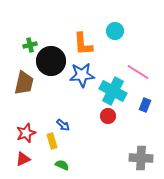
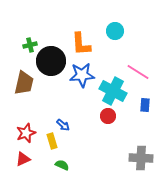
orange L-shape: moved 2 px left
blue rectangle: rotated 16 degrees counterclockwise
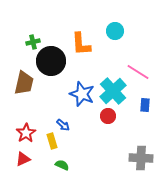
green cross: moved 3 px right, 3 px up
blue star: moved 19 px down; rotated 25 degrees clockwise
cyan cross: rotated 20 degrees clockwise
red star: rotated 12 degrees counterclockwise
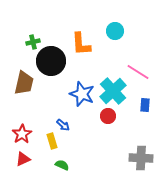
red star: moved 4 px left, 1 px down
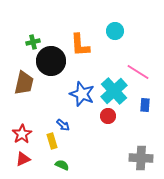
orange L-shape: moved 1 px left, 1 px down
cyan cross: moved 1 px right
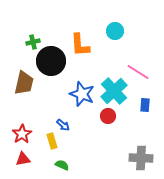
red triangle: rotated 14 degrees clockwise
